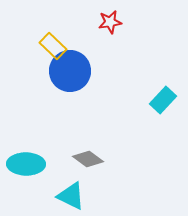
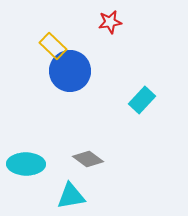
cyan rectangle: moved 21 px left
cyan triangle: rotated 36 degrees counterclockwise
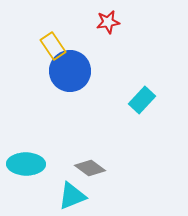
red star: moved 2 px left
yellow rectangle: rotated 12 degrees clockwise
gray diamond: moved 2 px right, 9 px down
cyan triangle: moved 1 px right; rotated 12 degrees counterclockwise
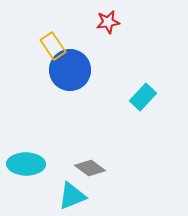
blue circle: moved 1 px up
cyan rectangle: moved 1 px right, 3 px up
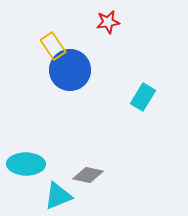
cyan rectangle: rotated 12 degrees counterclockwise
gray diamond: moved 2 px left, 7 px down; rotated 24 degrees counterclockwise
cyan triangle: moved 14 px left
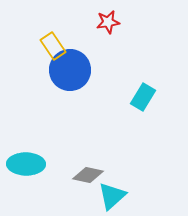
cyan triangle: moved 54 px right; rotated 20 degrees counterclockwise
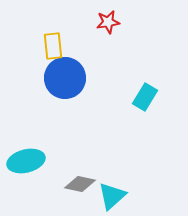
yellow rectangle: rotated 28 degrees clockwise
blue circle: moved 5 px left, 8 px down
cyan rectangle: moved 2 px right
cyan ellipse: moved 3 px up; rotated 15 degrees counterclockwise
gray diamond: moved 8 px left, 9 px down
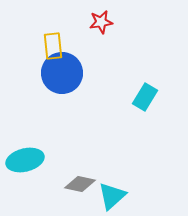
red star: moved 7 px left
blue circle: moved 3 px left, 5 px up
cyan ellipse: moved 1 px left, 1 px up
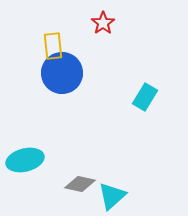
red star: moved 2 px right, 1 px down; rotated 25 degrees counterclockwise
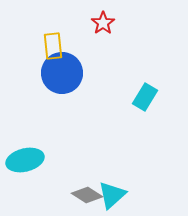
gray diamond: moved 7 px right, 11 px down; rotated 20 degrees clockwise
cyan triangle: moved 1 px up
